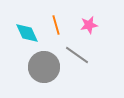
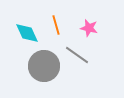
pink star: moved 3 px down; rotated 24 degrees clockwise
gray circle: moved 1 px up
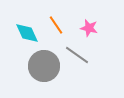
orange line: rotated 18 degrees counterclockwise
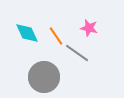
orange line: moved 11 px down
gray line: moved 2 px up
gray circle: moved 11 px down
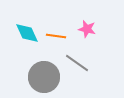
pink star: moved 2 px left, 1 px down
orange line: rotated 48 degrees counterclockwise
gray line: moved 10 px down
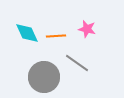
orange line: rotated 12 degrees counterclockwise
